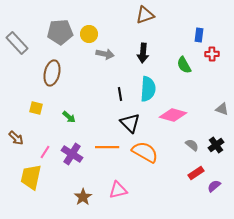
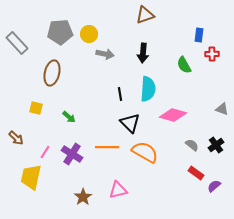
red rectangle: rotated 70 degrees clockwise
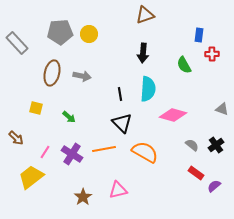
gray arrow: moved 23 px left, 22 px down
black triangle: moved 8 px left
orange line: moved 3 px left, 2 px down; rotated 10 degrees counterclockwise
yellow trapezoid: rotated 40 degrees clockwise
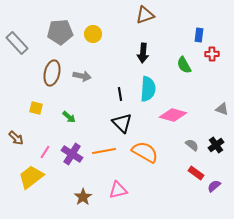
yellow circle: moved 4 px right
orange line: moved 2 px down
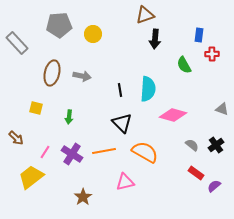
gray pentagon: moved 1 px left, 7 px up
black arrow: moved 12 px right, 14 px up
black line: moved 4 px up
green arrow: rotated 56 degrees clockwise
pink triangle: moved 7 px right, 8 px up
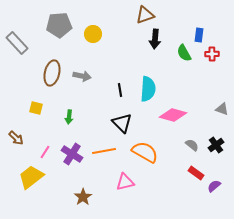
green semicircle: moved 12 px up
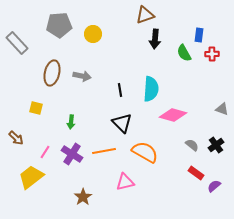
cyan semicircle: moved 3 px right
green arrow: moved 2 px right, 5 px down
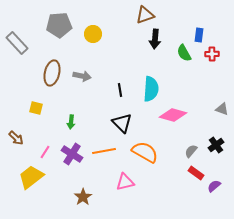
gray semicircle: moved 1 px left, 6 px down; rotated 88 degrees counterclockwise
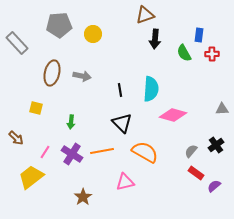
gray triangle: rotated 24 degrees counterclockwise
orange line: moved 2 px left
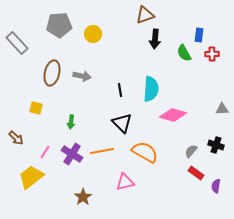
black cross: rotated 35 degrees counterclockwise
purple semicircle: moved 2 px right; rotated 40 degrees counterclockwise
